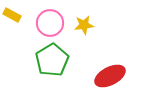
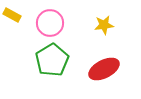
yellow star: moved 20 px right
red ellipse: moved 6 px left, 7 px up
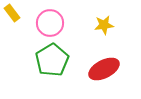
yellow rectangle: moved 2 px up; rotated 24 degrees clockwise
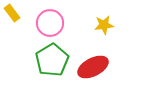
red ellipse: moved 11 px left, 2 px up
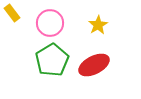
yellow star: moved 6 px left; rotated 24 degrees counterclockwise
red ellipse: moved 1 px right, 2 px up
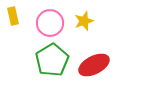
yellow rectangle: moved 1 px right, 3 px down; rotated 24 degrees clockwise
yellow star: moved 14 px left, 4 px up; rotated 12 degrees clockwise
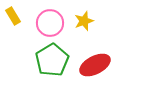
yellow rectangle: rotated 18 degrees counterclockwise
red ellipse: moved 1 px right
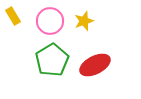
pink circle: moved 2 px up
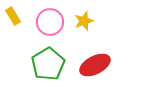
pink circle: moved 1 px down
green pentagon: moved 4 px left, 4 px down
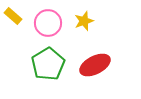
yellow rectangle: rotated 18 degrees counterclockwise
pink circle: moved 2 px left, 1 px down
